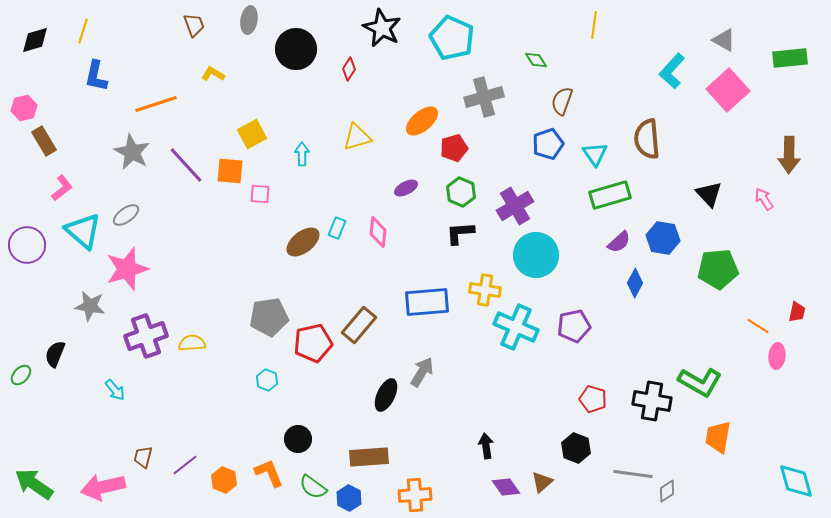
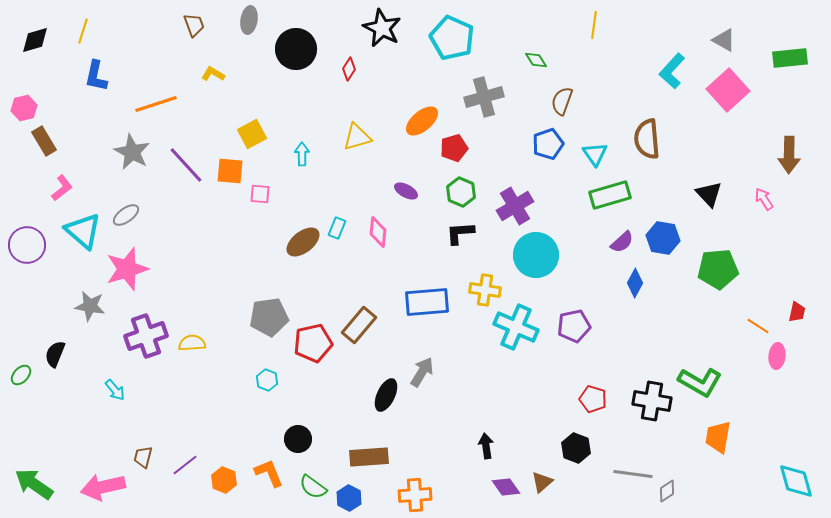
purple ellipse at (406, 188): moved 3 px down; rotated 55 degrees clockwise
purple semicircle at (619, 242): moved 3 px right
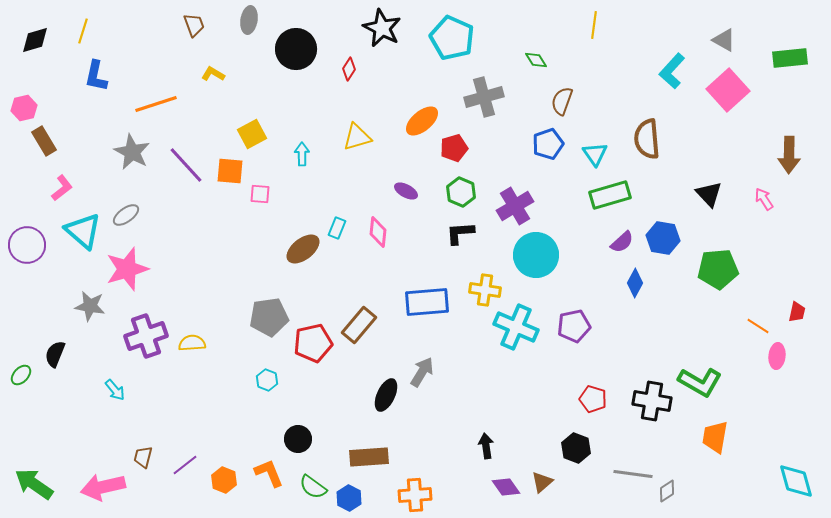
brown ellipse at (303, 242): moved 7 px down
orange trapezoid at (718, 437): moved 3 px left
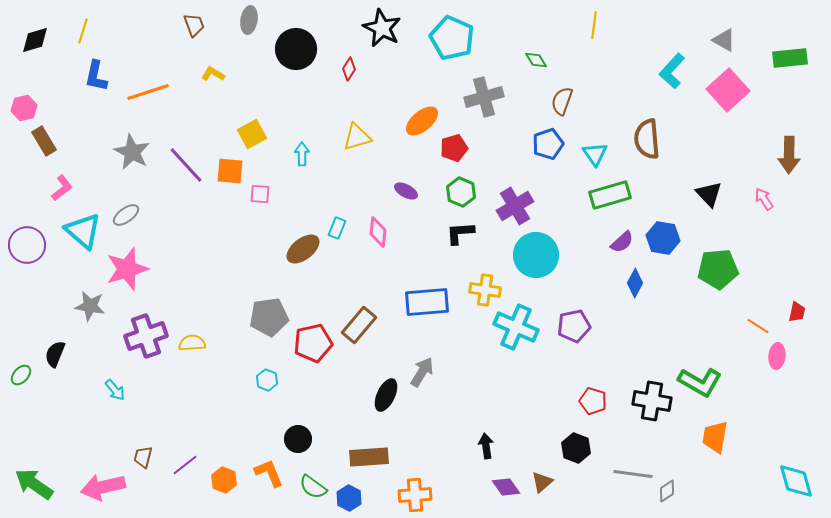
orange line at (156, 104): moved 8 px left, 12 px up
red pentagon at (593, 399): moved 2 px down
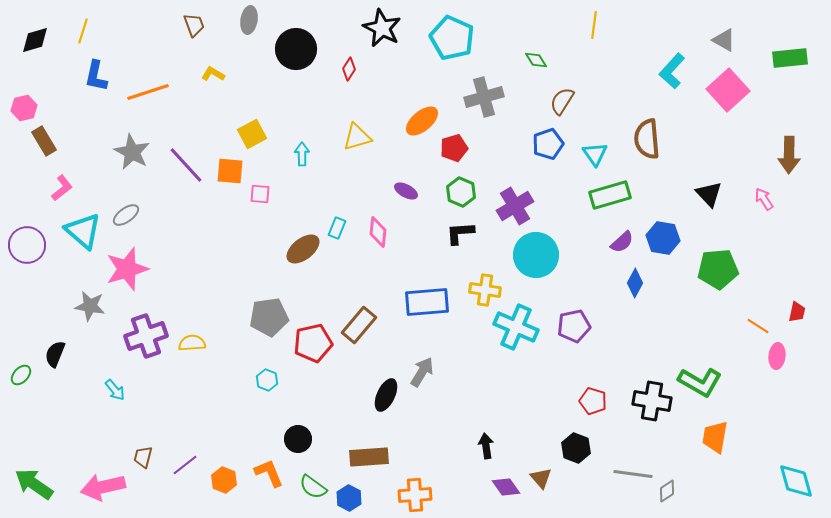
brown semicircle at (562, 101): rotated 12 degrees clockwise
brown triangle at (542, 482): moved 1 px left, 4 px up; rotated 30 degrees counterclockwise
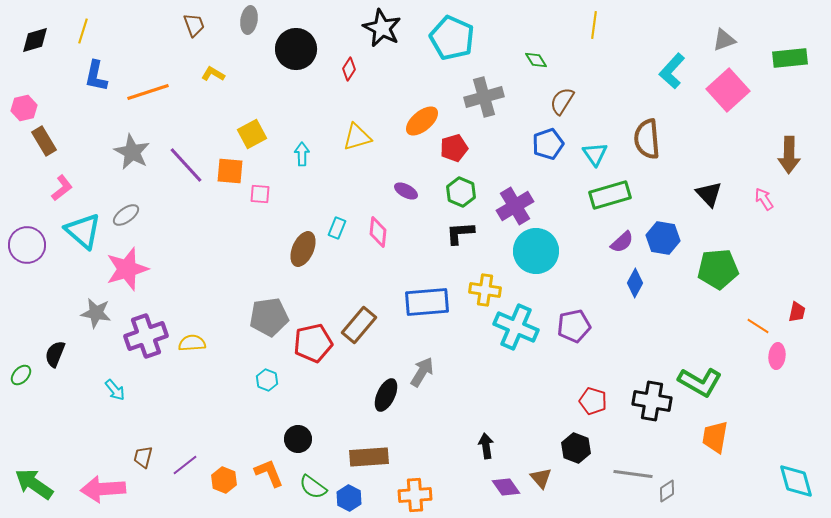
gray triangle at (724, 40): rotated 50 degrees counterclockwise
brown ellipse at (303, 249): rotated 28 degrees counterclockwise
cyan circle at (536, 255): moved 4 px up
gray star at (90, 306): moved 6 px right, 7 px down
pink arrow at (103, 487): moved 2 px down; rotated 9 degrees clockwise
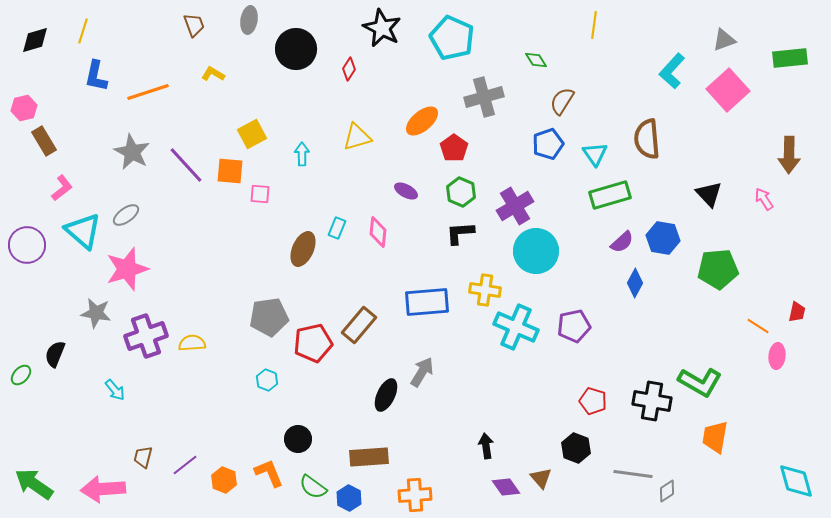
red pentagon at (454, 148): rotated 20 degrees counterclockwise
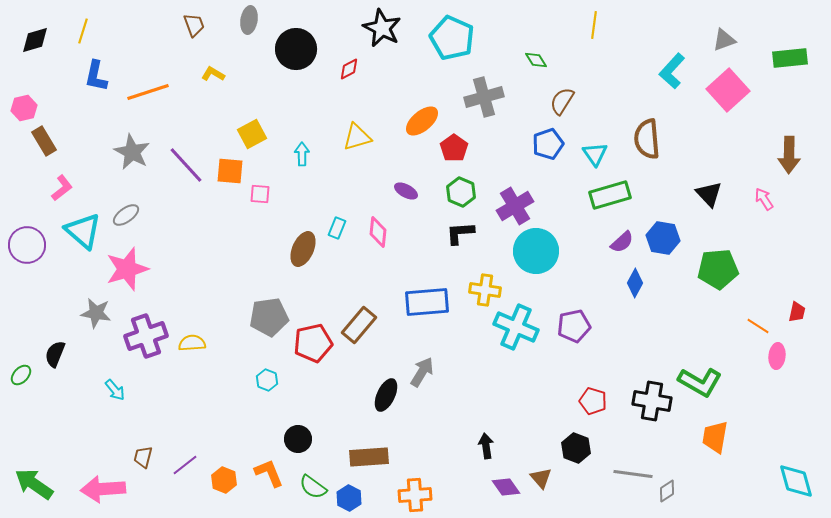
red diamond at (349, 69): rotated 30 degrees clockwise
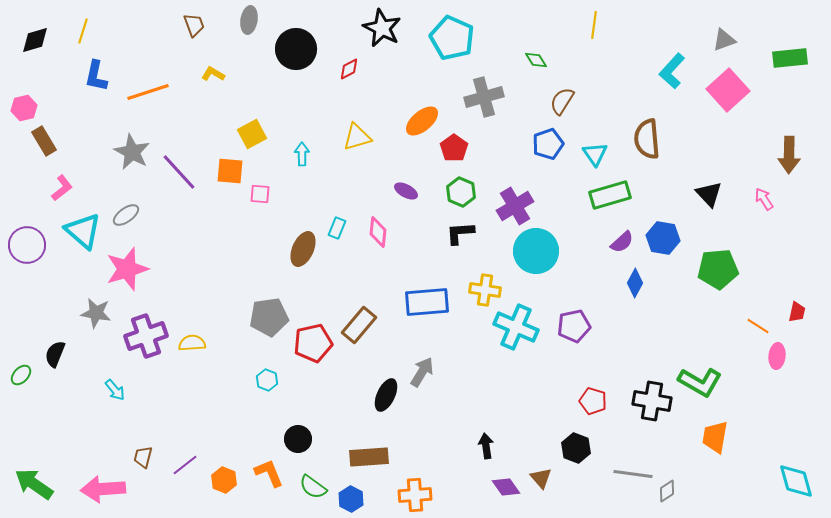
purple line at (186, 165): moved 7 px left, 7 px down
blue hexagon at (349, 498): moved 2 px right, 1 px down
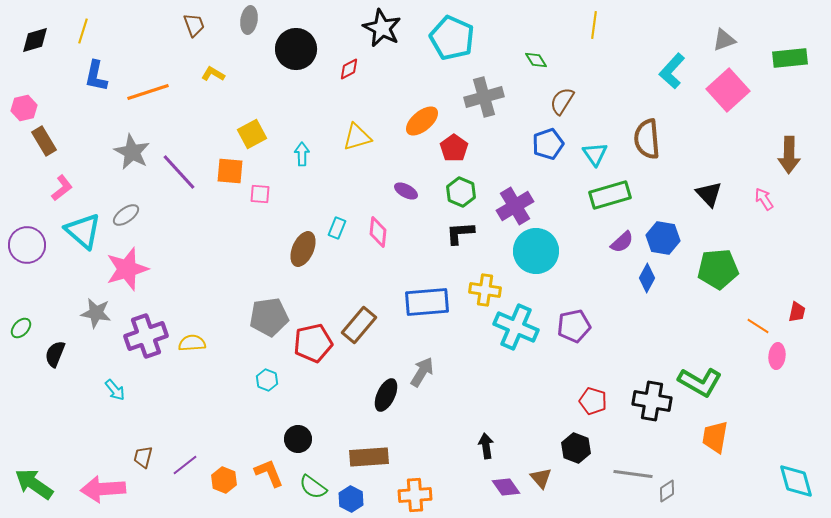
blue diamond at (635, 283): moved 12 px right, 5 px up
green ellipse at (21, 375): moved 47 px up
